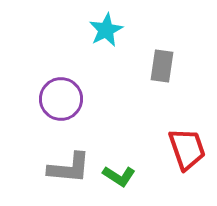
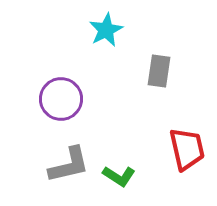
gray rectangle: moved 3 px left, 5 px down
red trapezoid: rotated 6 degrees clockwise
gray L-shape: moved 3 px up; rotated 18 degrees counterclockwise
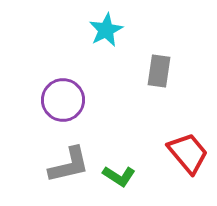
purple circle: moved 2 px right, 1 px down
red trapezoid: moved 1 px right, 4 px down; rotated 27 degrees counterclockwise
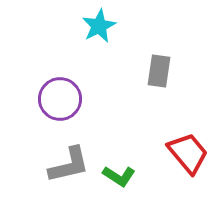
cyan star: moved 7 px left, 4 px up
purple circle: moved 3 px left, 1 px up
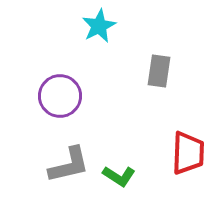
purple circle: moved 3 px up
red trapezoid: rotated 42 degrees clockwise
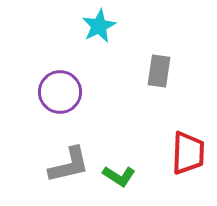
purple circle: moved 4 px up
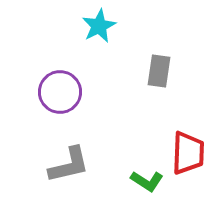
green L-shape: moved 28 px right, 5 px down
